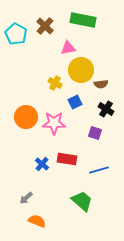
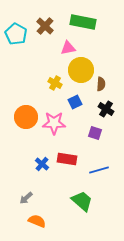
green rectangle: moved 2 px down
brown semicircle: rotated 80 degrees counterclockwise
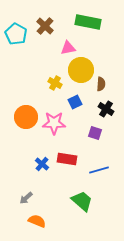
green rectangle: moved 5 px right
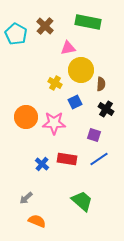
purple square: moved 1 px left, 2 px down
blue line: moved 11 px up; rotated 18 degrees counterclockwise
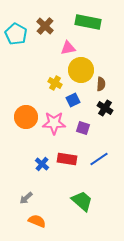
blue square: moved 2 px left, 2 px up
black cross: moved 1 px left, 1 px up
purple square: moved 11 px left, 7 px up
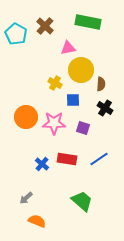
blue square: rotated 24 degrees clockwise
